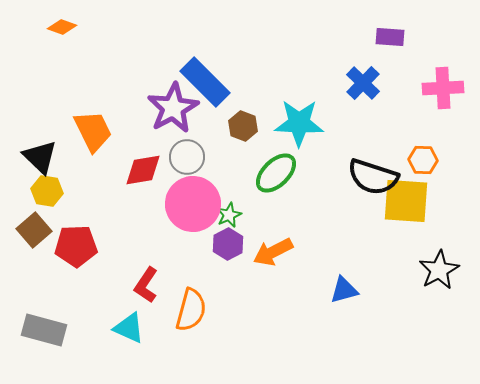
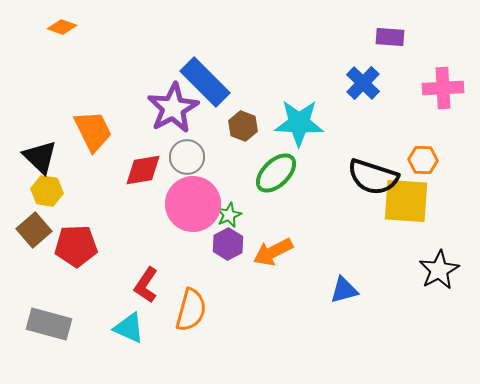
gray rectangle: moved 5 px right, 6 px up
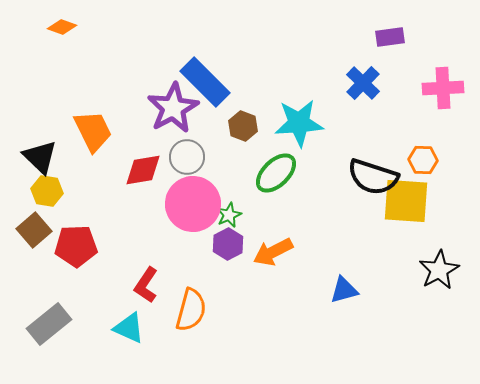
purple rectangle: rotated 12 degrees counterclockwise
cyan star: rotated 6 degrees counterclockwise
gray rectangle: rotated 54 degrees counterclockwise
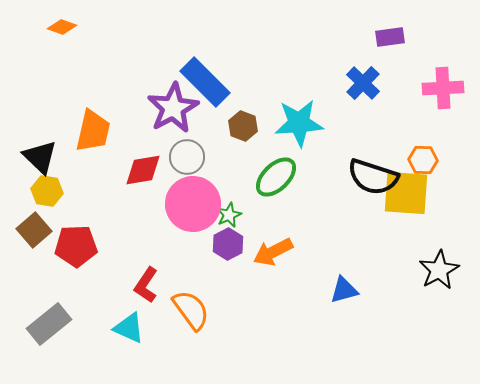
orange trapezoid: rotated 39 degrees clockwise
green ellipse: moved 4 px down
yellow square: moved 8 px up
orange semicircle: rotated 51 degrees counterclockwise
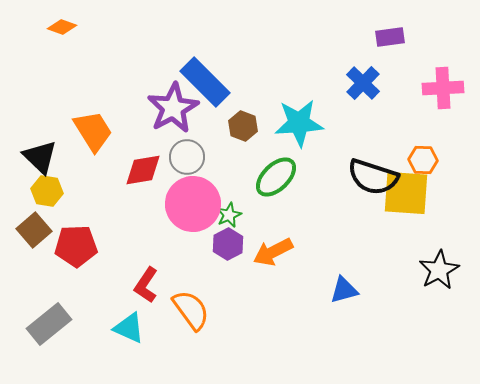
orange trapezoid: rotated 45 degrees counterclockwise
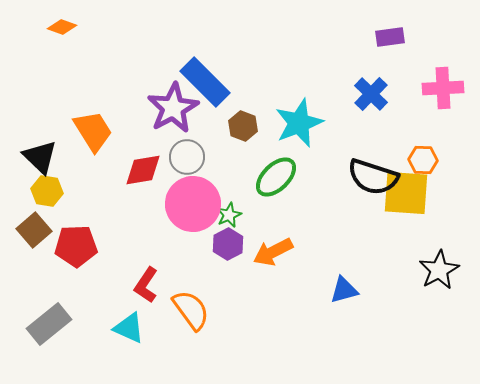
blue cross: moved 8 px right, 11 px down
cyan star: rotated 18 degrees counterclockwise
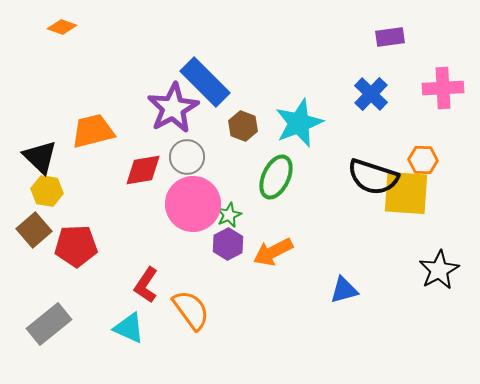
orange trapezoid: rotated 72 degrees counterclockwise
green ellipse: rotated 21 degrees counterclockwise
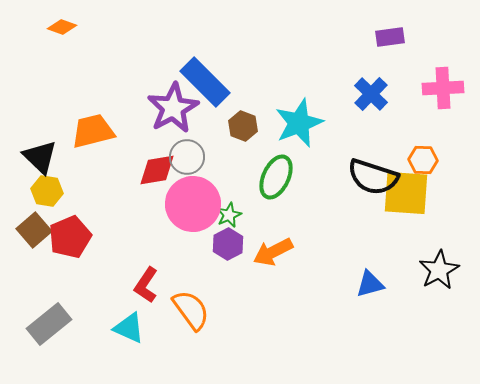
red diamond: moved 14 px right
red pentagon: moved 6 px left, 9 px up; rotated 21 degrees counterclockwise
blue triangle: moved 26 px right, 6 px up
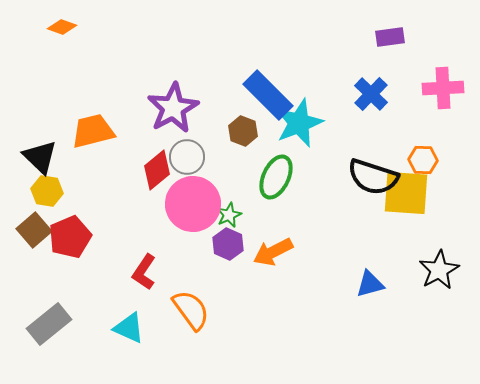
blue rectangle: moved 63 px right, 13 px down
brown hexagon: moved 5 px down
red diamond: rotated 30 degrees counterclockwise
purple hexagon: rotated 8 degrees counterclockwise
red L-shape: moved 2 px left, 13 px up
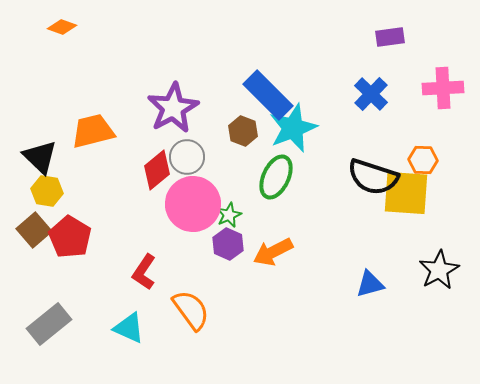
cyan star: moved 6 px left, 5 px down
red pentagon: rotated 18 degrees counterclockwise
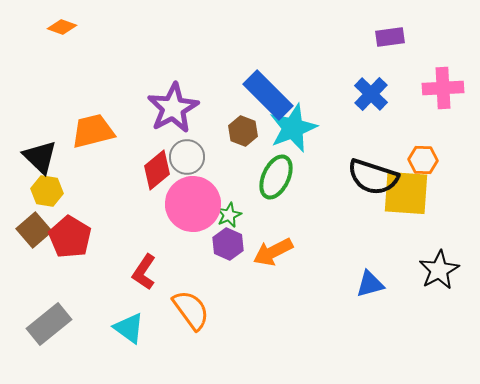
cyan triangle: rotated 12 degrees clockwise
